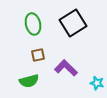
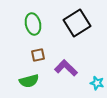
black square: moved 4 px right
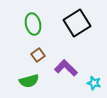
brown square: rotated 24 degrees counterclockwise
cyan star: moved 3 px left
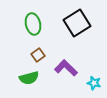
green semicircle: moved 3 px up
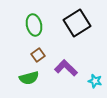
green ellipse: moved 1 px right, 1 px down
cyan star: moved 1 px right, 2 px up
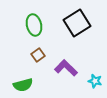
green semicircle: moved 6 px left, 7 px down
